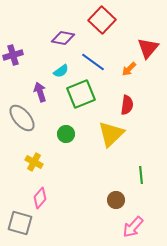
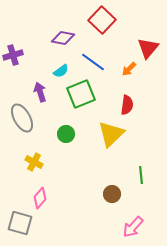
gray ellipse: rotated 12 degrees clockwise
brown circle: moved 4 px left, 6 px up
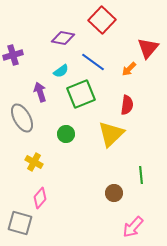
brown circle: moved 2 px right, 1 px up
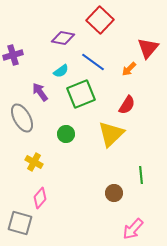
red square: moved 2 px left
purple arrow: rotated 18 degrees counterclockwise
red semicircle: rotated 24 degrees clockwise
pink arrow: moved 2 px down
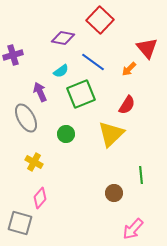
red triangle: moved 1 px left; rotated 20 degrees counterclockwise
purple arrow: rotated 12 degrees clockwise
gray ellipse: moved 4 px right
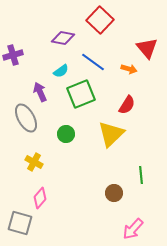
orange arrow: rotated 119 degrees counterclockwise
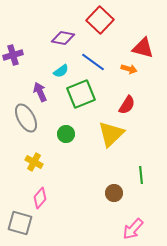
red triangle: moved 4 px left; rotated 35 degrees counterclockwise
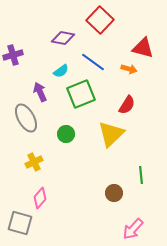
yellow cross: rotated 36 degrees clockwise
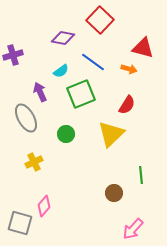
pink diamond: moved 4 px right, 8 px down
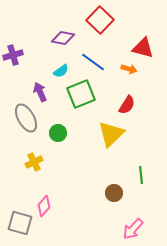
green circle: moved 8 px left, 1 px up
